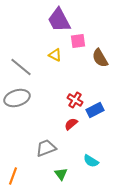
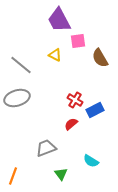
gray line: moved 2 px up
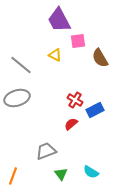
gray trapezoid: moved 3 px down
cyan semicircle: moved 11 px down
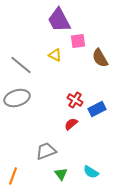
blue rectangle: moved 2 px right, 1 px up
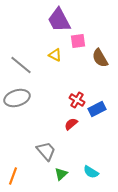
red cross: moved 2 px right
gray trapezoid: rotated 70 degrees clockwise
green triangle: rotated 24 degrees clockwise
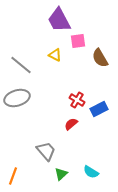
blue rectangle: moved 2 px right
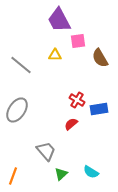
yellow triangle: rotated 24 degrees counterclockwise
gray ellipse: moved 12 px down; rotated 40 degrees counterclockwise
blue rectangle: rotated 18 degrees clockwise
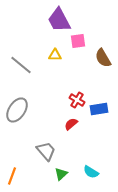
brown semicircle: moved 3 px right
orange line: moved 1 px left
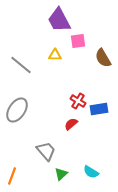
red cross: moved 1 px right, 1 px down
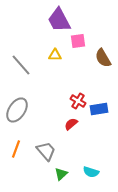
gray line: rotated 10 degrees clockwise
cyan semicircle: rotated 14 degrees counterclockwise
orange line: moved 4 px right, 27 px up
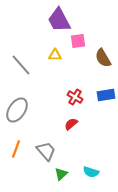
red cross: moved 3 px left, 4 px up
blue rectangle: moved 7 px right, 14 px up
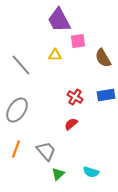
green triangle: moved 3 px left
